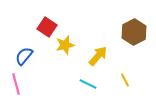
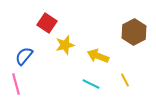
red square: moved 4 px up
yellow arrow: rotated 110 degrees counterclockwise
cyan line: moved 3 px right
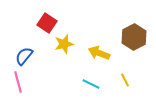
brown hexagon: moved 5 px down
yellow star: moved 1 px left, 1 px up
yellow arrow: moved 1 px right, 3 px up
pink line: moved 2 px right, 2 px up
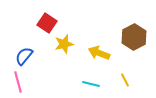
cyan line: rotated 12 degrees counterclockwise
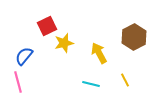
red square: moved 3 px down; rotated 30 degrees clockwise
yellow star: moved 1 px up
yellow arrow: rotated 40 degrees clockwise
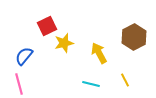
pink line: moved 1 px right, 2 px down
